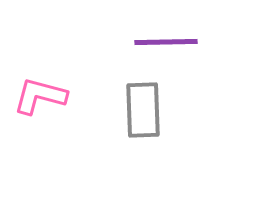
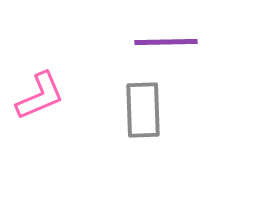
pink L-shape: rotated 142 degrees clockwise
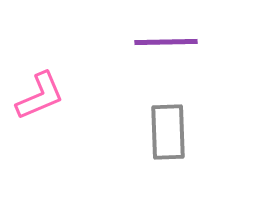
gray rectangle: moved 25 px right, 22 px down
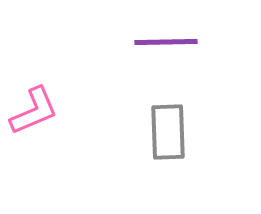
pink L-shape: moved 6 px left, 15 px down
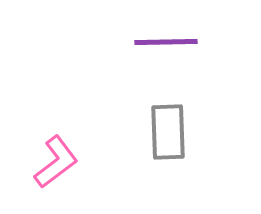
pink L-shape: moved 22 px right, 51 px down; rotated 14 degrees counterclockwise
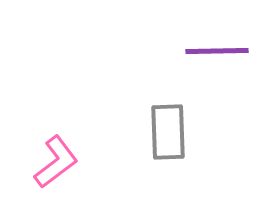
purple line: moved 51 px right, 9 px down
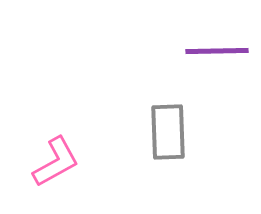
pink L-shape: rotated 8 degrees clockwise
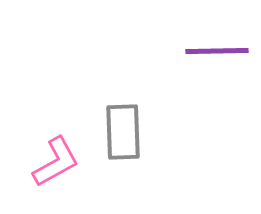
gray rectangle: moved 45 px left
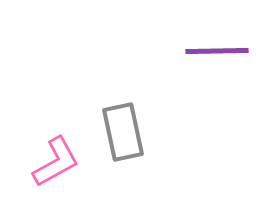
gray rectangle: rotated 10 degrees counterclockwise
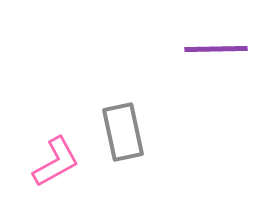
purple line: moved 1 px left, 2 px up
